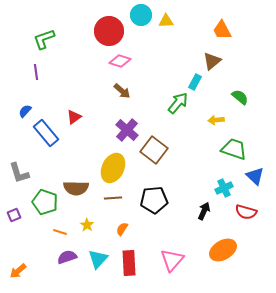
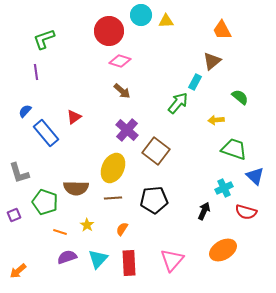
brown square: moved 2 px right, 1 px down
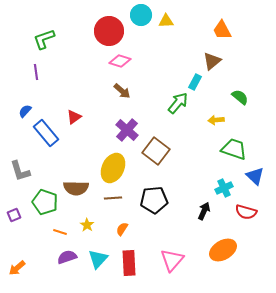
gray L-shape: moved 1 px right, 2 px up
orange arrow: moved 1 px left, 3 px up
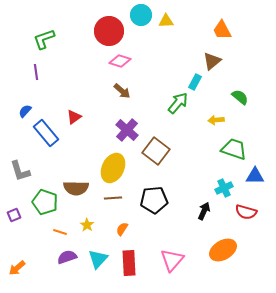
blue triangle: rotated 42 degrees counterclockwise
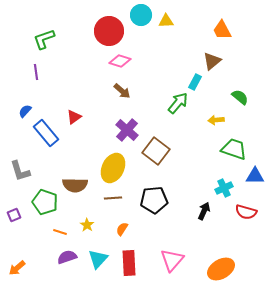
brown semicircle: moved 1 px left, 3 px up
orange ellipse: moved 2 px left, 19 px down
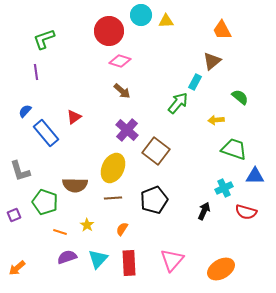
black pentagon: rotated 16 degrees counterclockwise
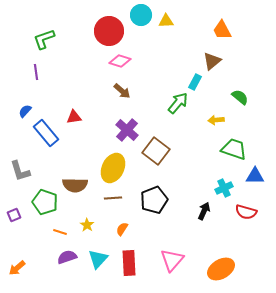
red triangle: rotated 28 degrees clockwise
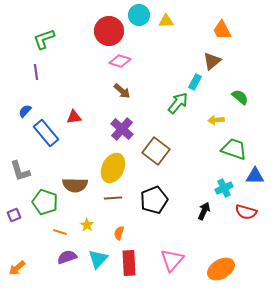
cyan circle: moved 2 px left
purple cross: moved 5 px left, 1 px up
orange semicircle: moved 3 px left, 4 px down; rotated 16 degrees counterclockwise
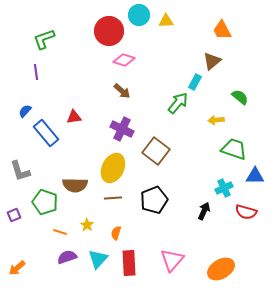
pink diamond: moved 4 px right, 1 px up
purple cross: rotated 15 degrees counterclockwise
orange semicircle: moved 3 px left
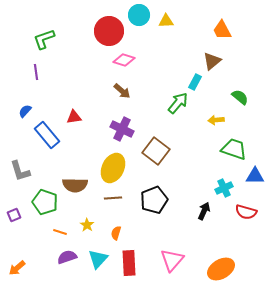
blue rectangle: moved 1 px right, 2 px down
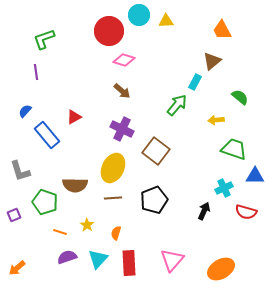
green arrow: moved 1 px left, 2 px down
red triangle: rotated 21 degrees counterclockwise
